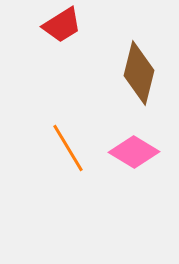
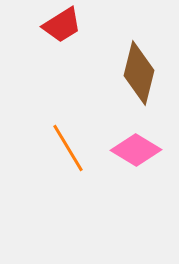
pink diamond: moved 2 px right, 2 px up
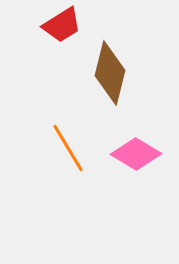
brown diamond: moved 29 px left
pink diamond: moved 4 px down
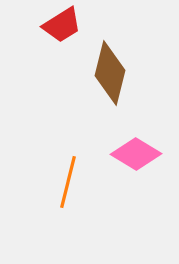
orange line: moved 34 px down; rotated 45 degrees clockwise
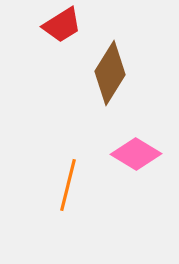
brown diamond: rotated 18 degrees clockwise
orange line: moved 3 px down
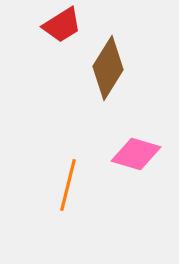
brown diamond: moved 2 px left, 5 px up
pink diamond: rotated 15 degrees counterclockwise
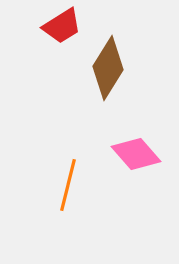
red trapezoid: moved 1 px down
pink diamond: rotated 33 degrees clockwise
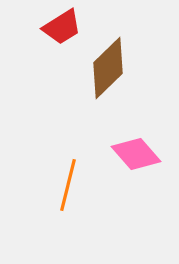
red trapezoid: moved 1 px down
brown diamond: rotated 14 degrees clockwise
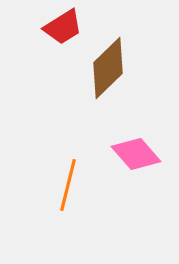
red trapezoid: moved 1 px right
